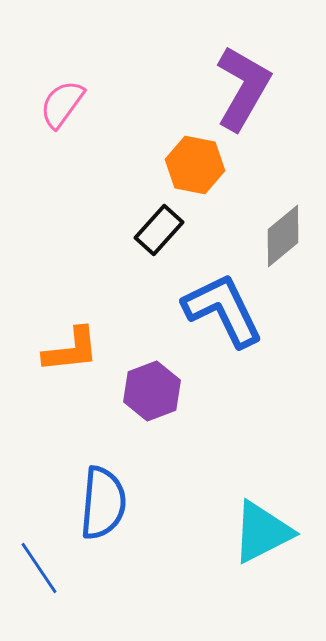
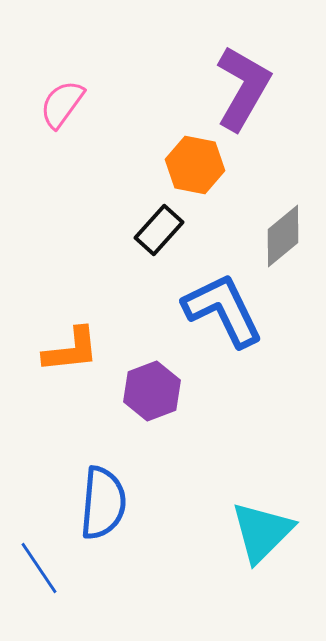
cyan triangle: rotated 18 degrees counterclockwise
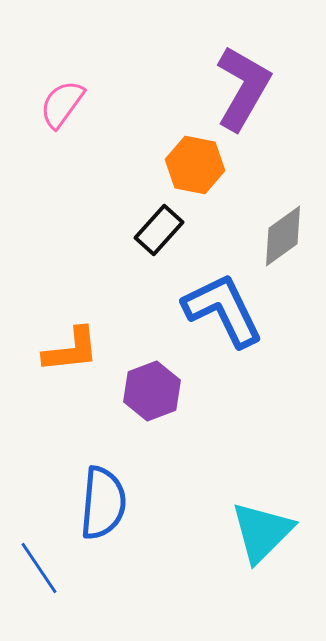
gray diamond: rotated 4 degrees clockwise
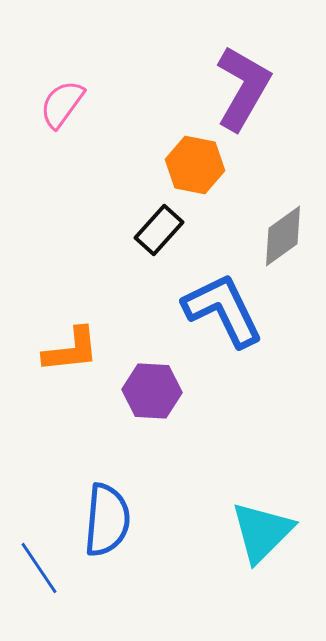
purple hexagon: rotated 24 degrees clockwise
blue semicircle: moved 4 px right, 17 px down
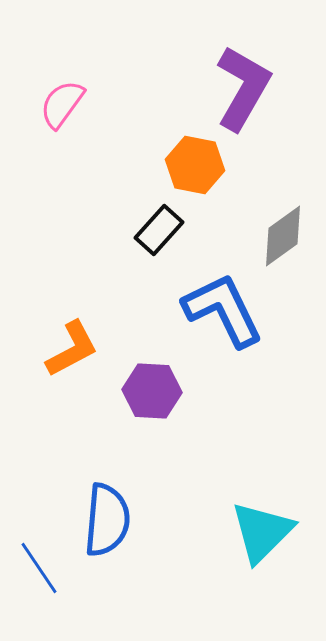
orange L-shape: moved 1 px right, 1 px up; rotated 22 degrees counterclockwise
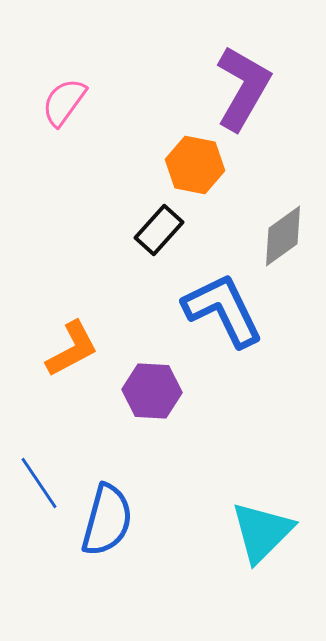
pink semicircle: moved 2 px right, 2 px up
blue semicircle: rotated 10 degrees clockwise
blue line: moved 85 px up
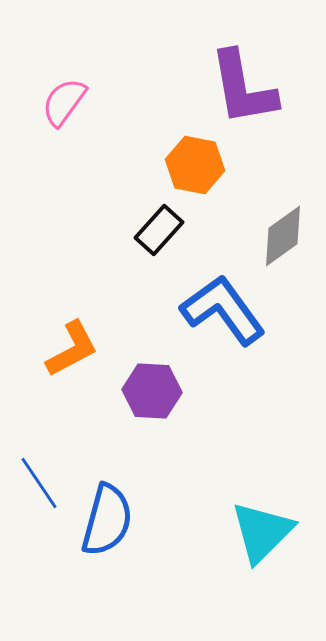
purple L-shape: rotated 140 degrees clockwise
blue L-shape: rotated 10 degrees counterclockwise
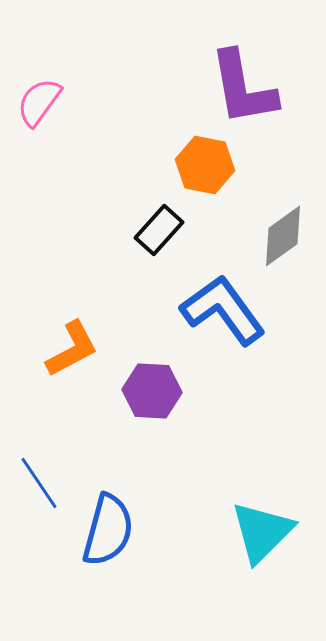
pink semicircle: moved 25 px left
orange hexagon: moved 10 px right
blue semicircle: moved 1 px right, 10 px down
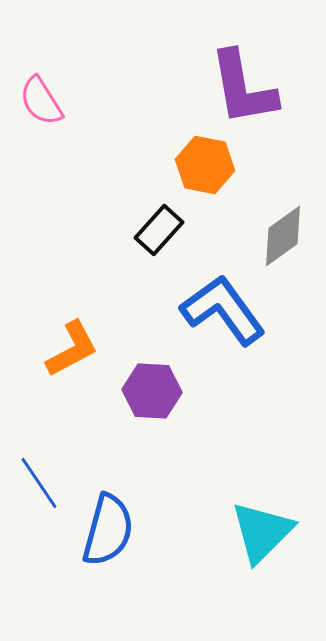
pink semicircle: moved 2 px right, 1 px up; rotated 68 degrees counterclockwise
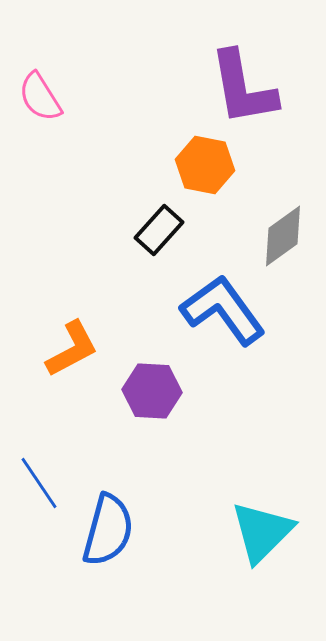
pink semicircle: moved 1 px left, 4 px up
